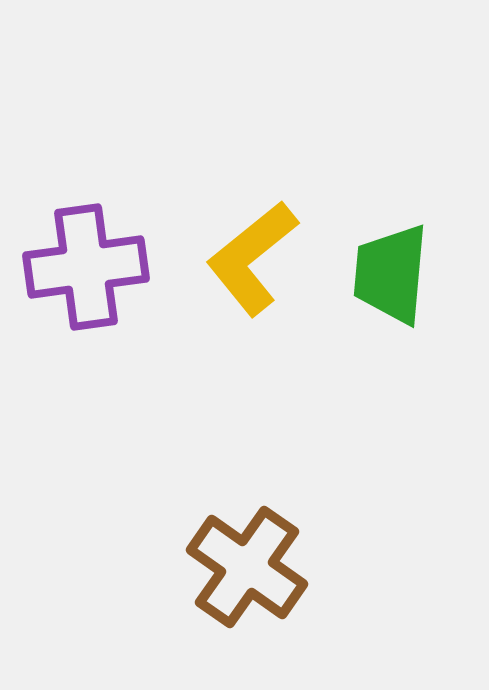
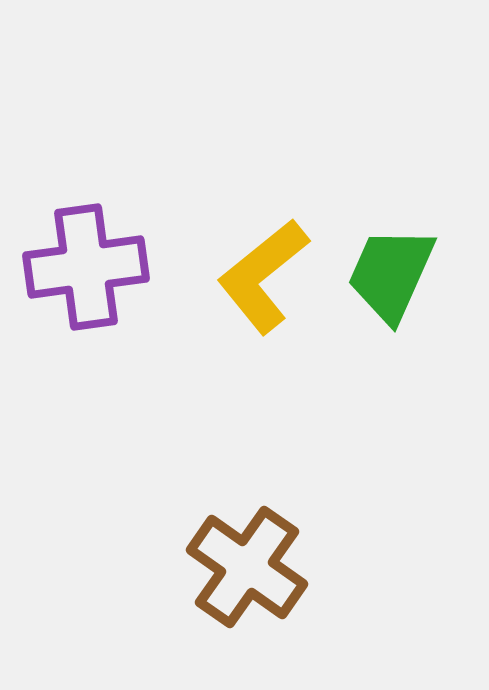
yellow L-shape: moved 11 px right, 18 px down
green trapezoid: rotated 19 degrees clockwise
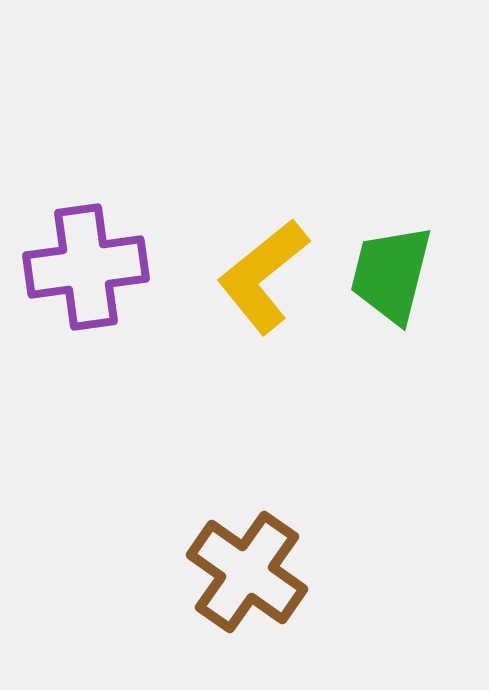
green trapezoid: rotated 10 degrees counterclockwise
brown cross: moved 5 px down
